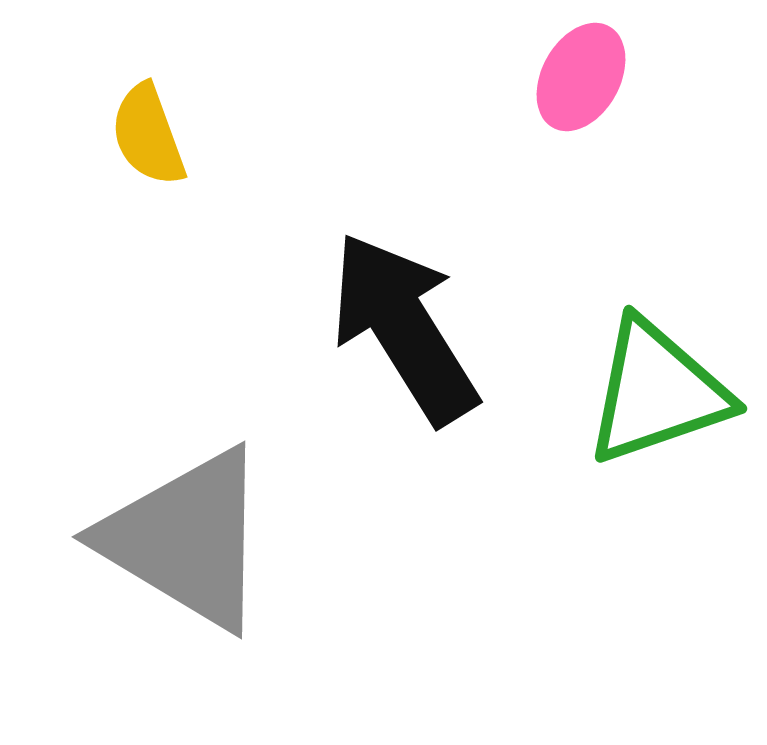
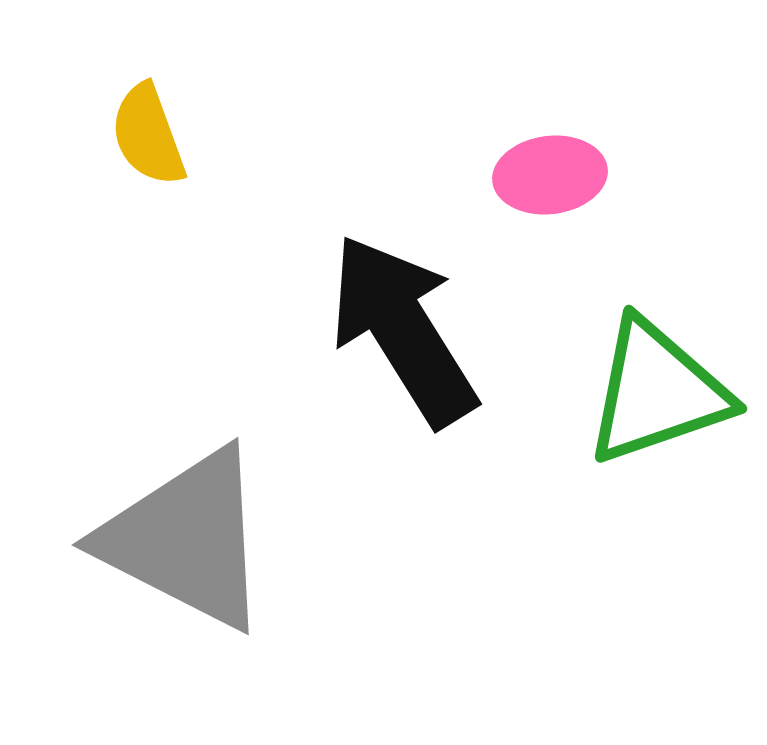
pink ellipse: moved 31 px left, 98 px down; rotated 54 degrees clockwise
black arrow: moved 1 px left, 2 px down
gray triangle: rotated 4 degrees counterclockwise
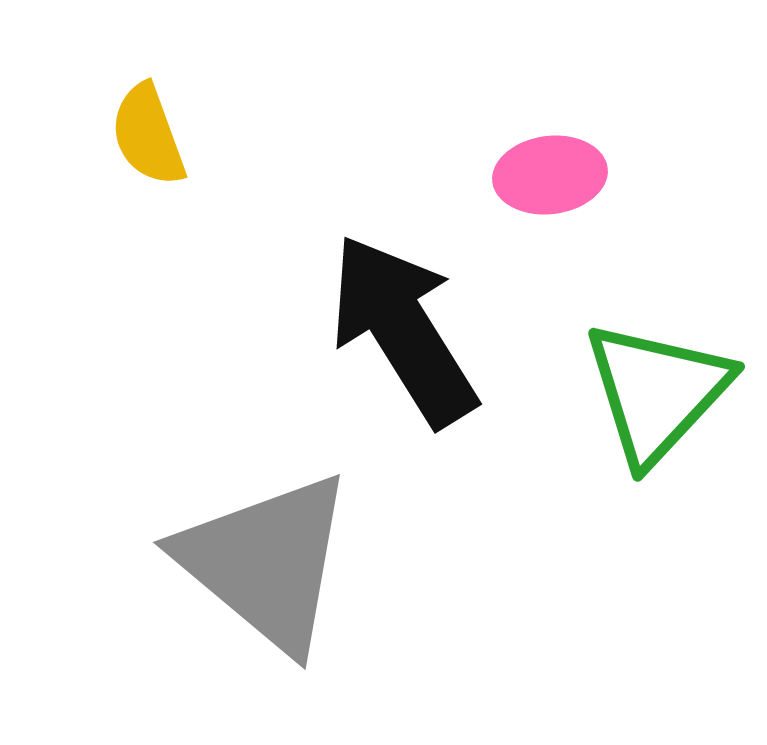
green triangle: rotated 28 degrees counterclockwise
gray triangle: moved 80 px right, 23 px down; rotated 13 degrees clockwise
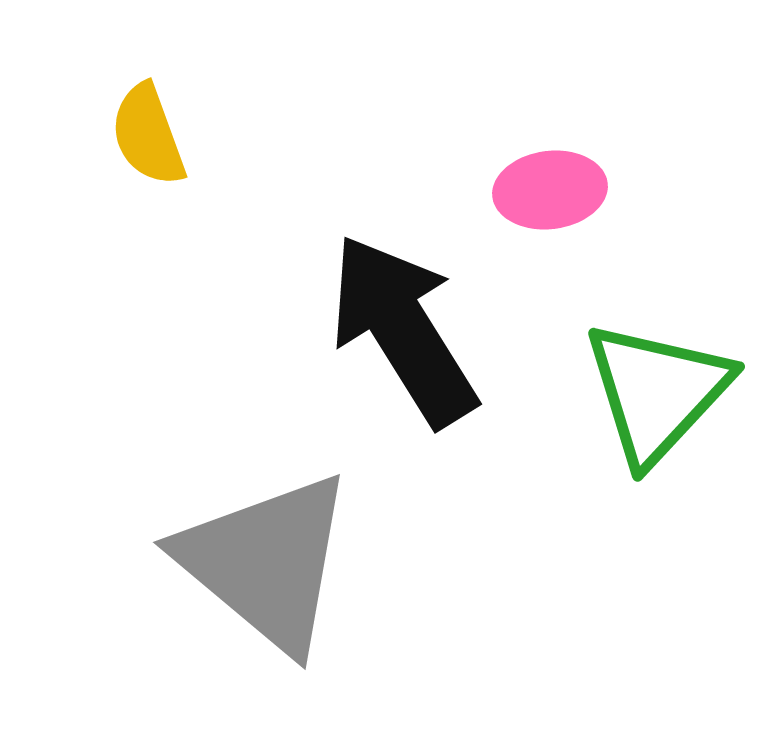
pink ellipse: moved 15 px down
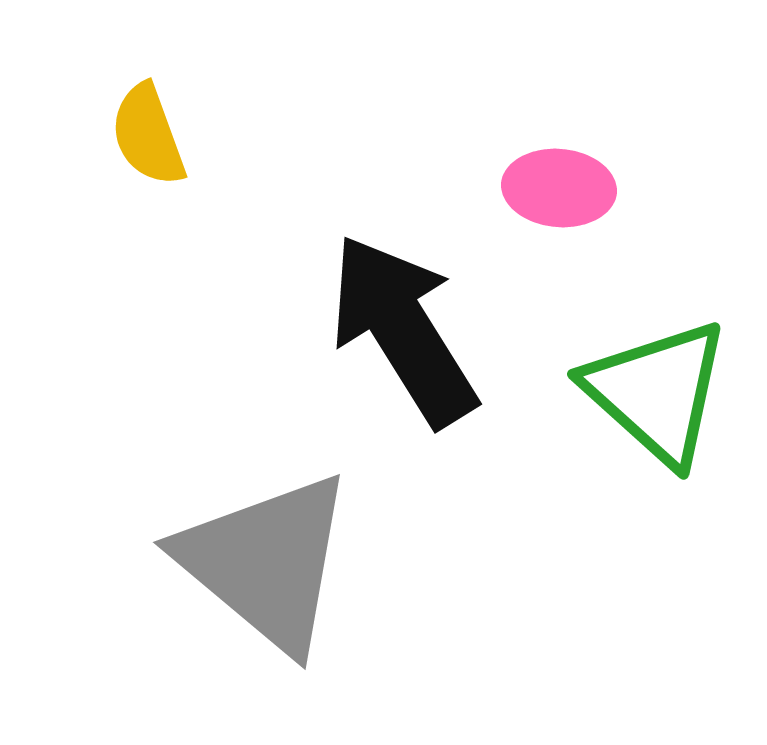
pink ellipse: moved 9 px right, 2 px up; rotated 12 degrees clockwise
green triangle: rotated 31 degrees counterclockwise
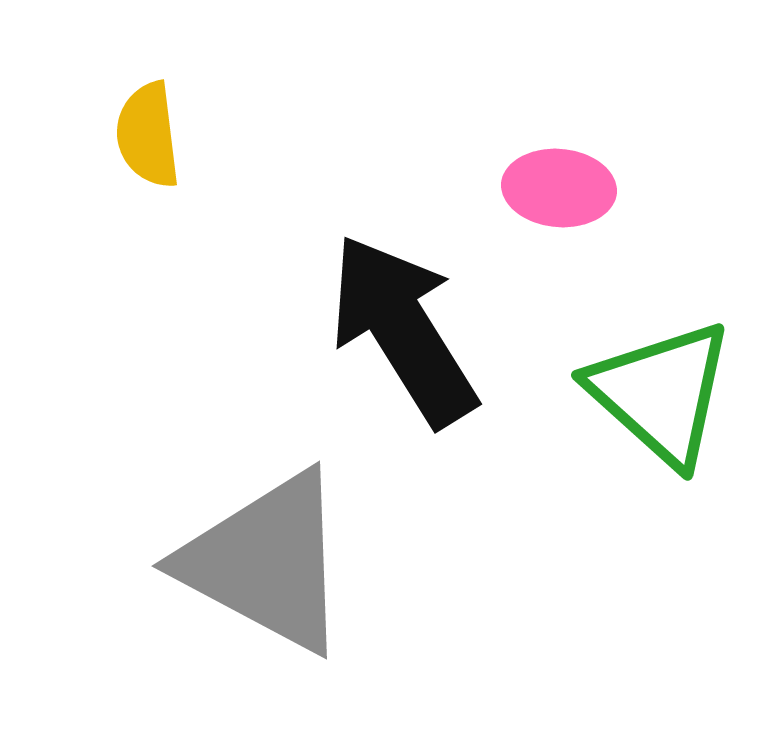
yellow semicircle: rotated 13 degrees clockwise
green triangle: moved 4 px right, 1 px down
gray triangle: rotated 12 degrees counterclockwise
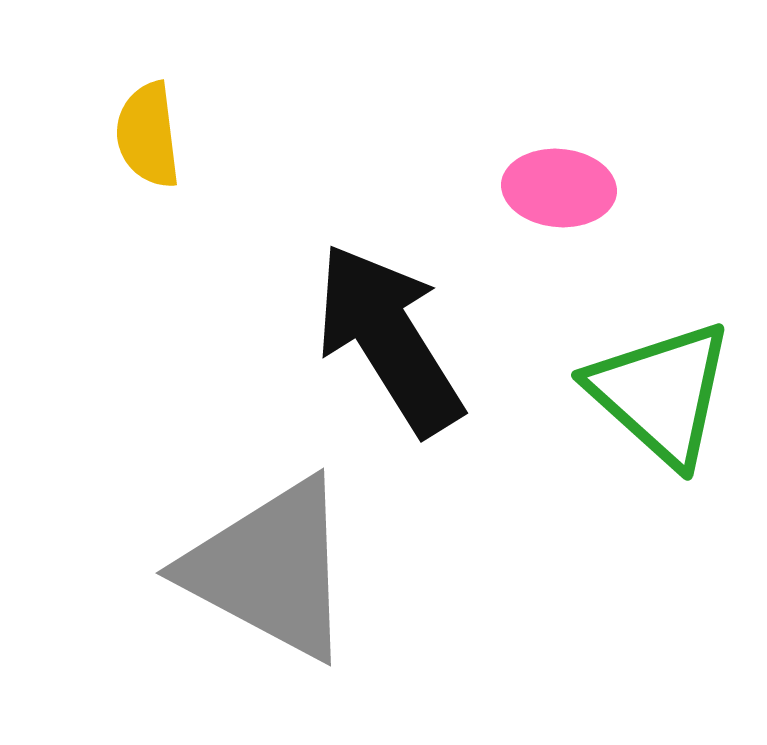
black arrow: moved 14 px left, 9 px down
gray triangle: moved 4 px right, 7 px down
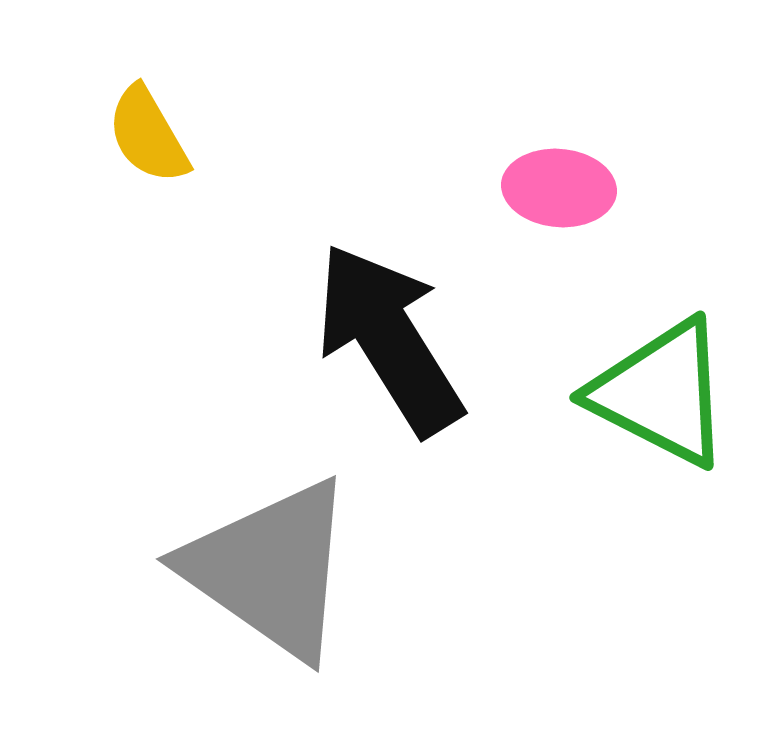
yellow semicircle: rotated 23 degrees counterclockwise
green triangle: rotated 15 degrees counterclockwise
gray triangle: rotated 7 degrees clockwise
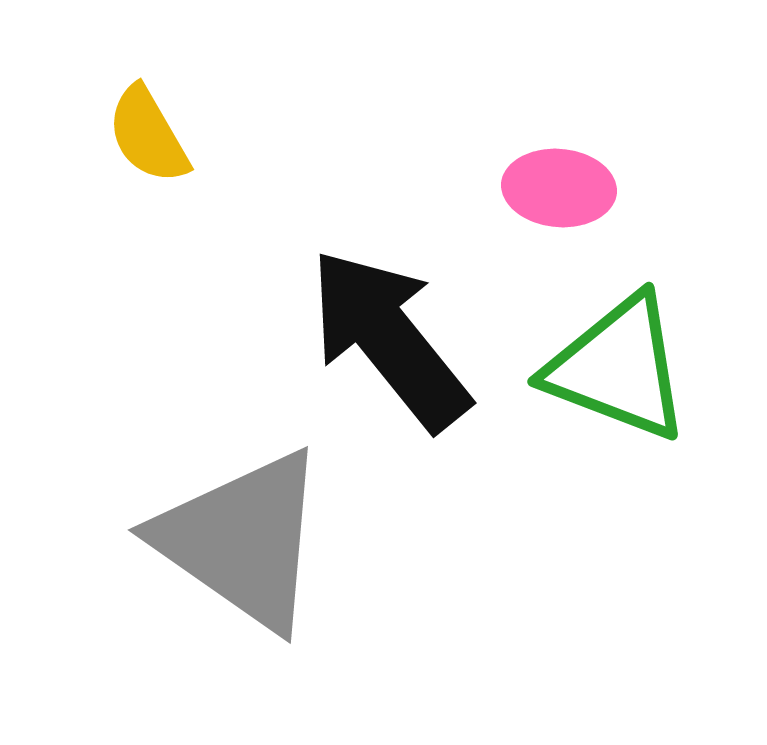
black arrow: rotated 7 degrees counterclockwise
green triangle: moved 43 px left, 25 px up; rotated 6 degrees counterclockwise
gray triangle: moved 28 px left, 29 px up
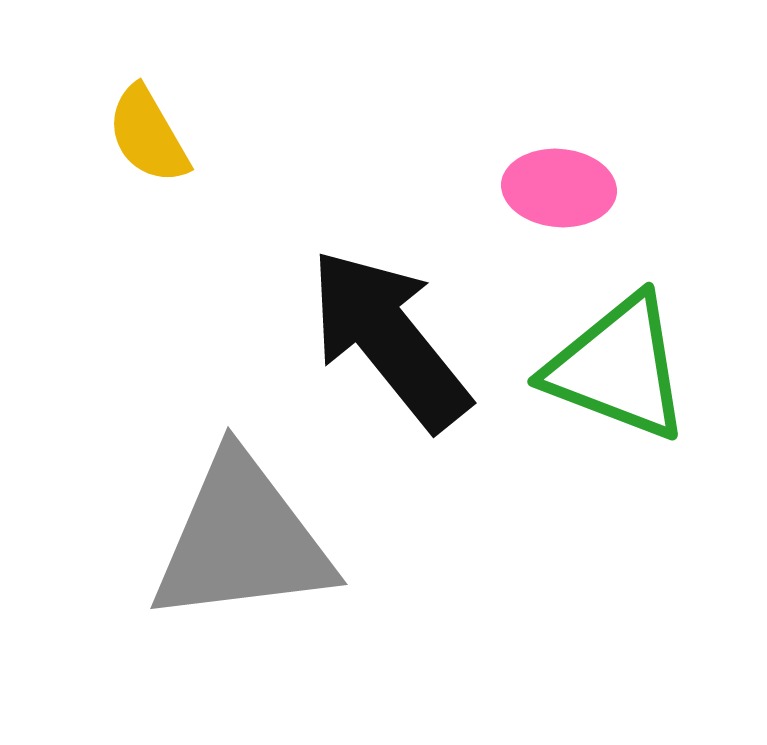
gray triangle: rotated 42 degrees counterclockwise
